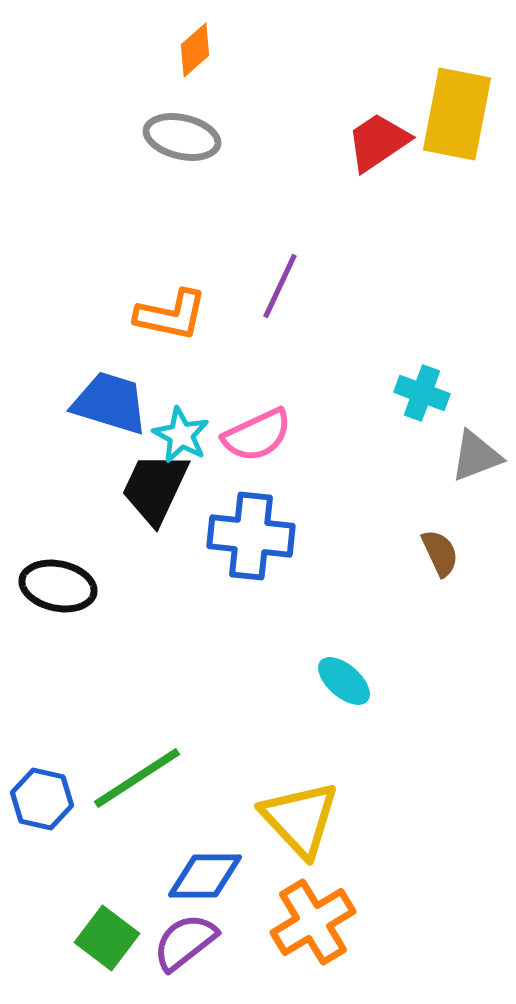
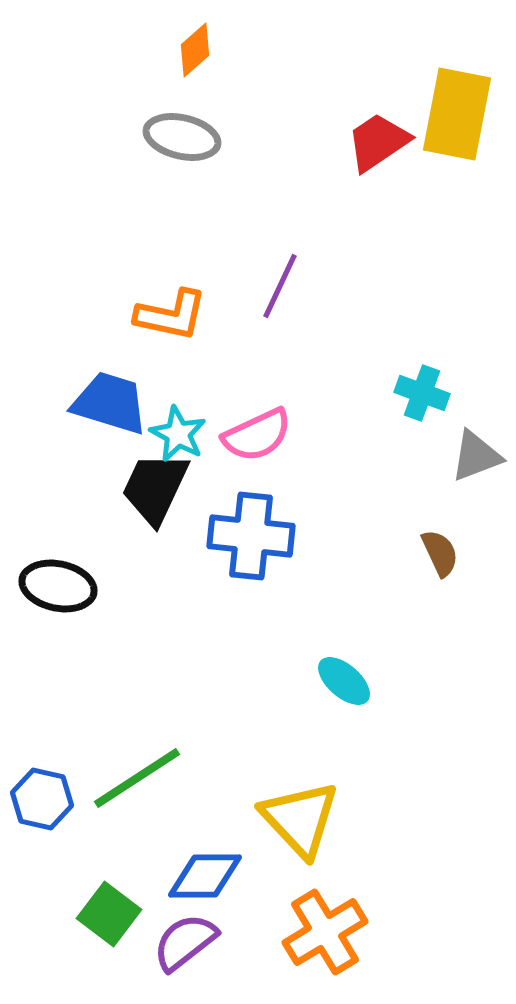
cyan star: moved 3 px left, 1 px up
orange cross: moved 12 px right, 10 px down
green square: moved 2 px right, 24 px up
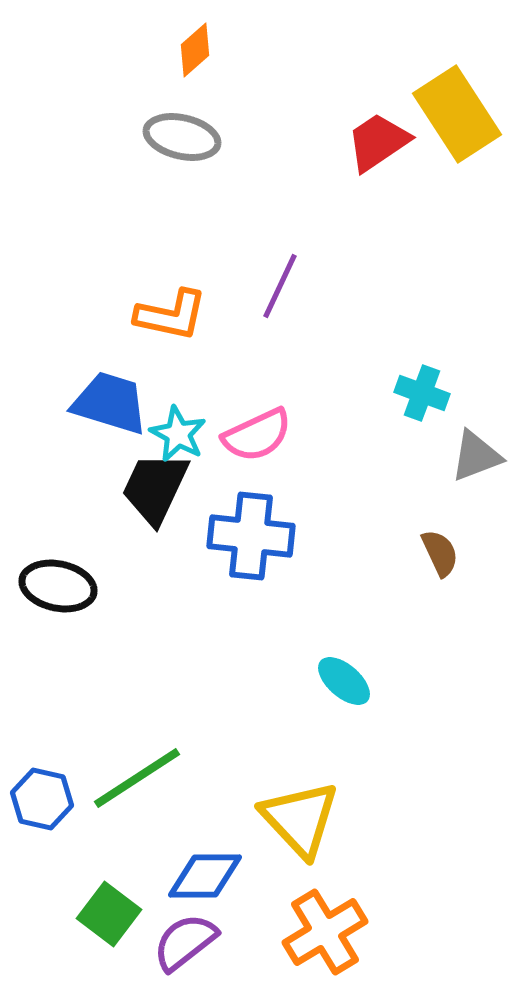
yellow rectangle: rotated 44 degrees counterclockwise
